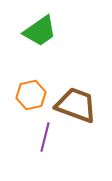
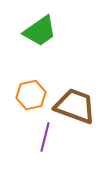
brown trapezoid: moved 1 px left, 1 px down
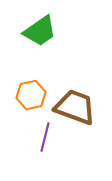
brown trapezoid: moved 1 px down
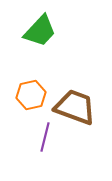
green trapezoid: rotated 12 degrees counterclockwise
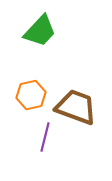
brown trapezoid: moved 1 px right
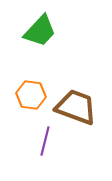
orange hexagon: rotated 20 degrees clockwise
purple line: moved 4 px down
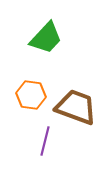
green trapezoid: moved 6 px right, 7 px down
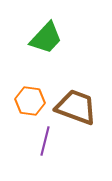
orange hexagon: moved 1 px left, 6 px down
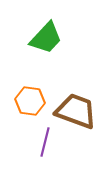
brown trapezoid: moved 4 px down
purple line: moved 1 px down
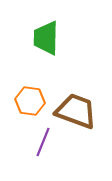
green trapezoid: rotated 138 degrees clockwise
purple line: moved 2 px left; rotated 8 degrees clockwise
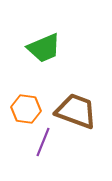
green trapezoid: moved 2 px left, 10 px down; rotated 114 degrees counterclockwise
orange hexagon: moved 4 px left, 8 px down
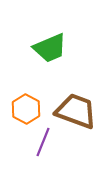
green trapezoid: moved 6 px right
orange hexagon: rotated 20 degrees clockwise
